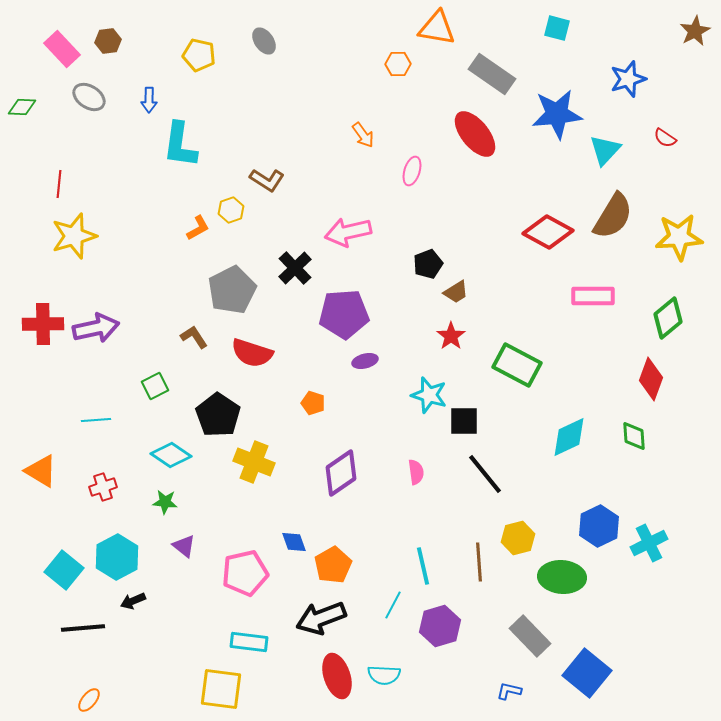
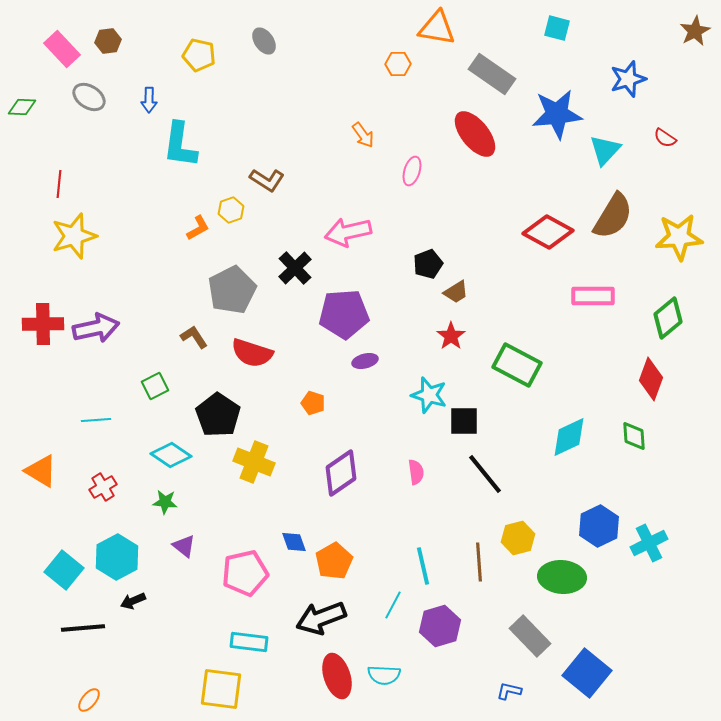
red cross at (103, 487): rotated 12 degrees counterclockwise
orange pentagon at (333, 565): moved 1 px right, 4 px up
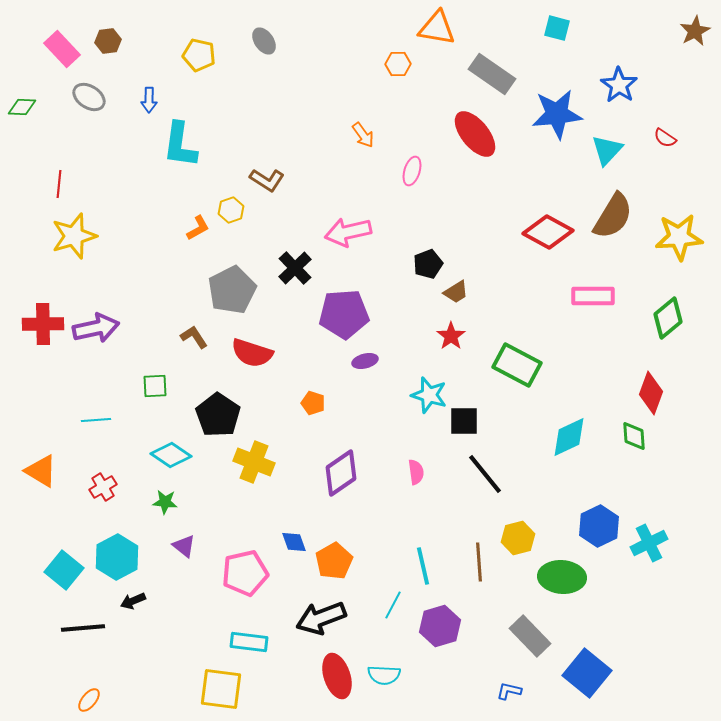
blue star at (628, 79): moved 9 px left, 6 px down; rotated 21 degrees counterclockwise
cyan triangle at (605, 150): moved 2 px right
red diamond at (651, 379): moved 14 px down
green square at (155, 386): rotated 24 degrees clockwise
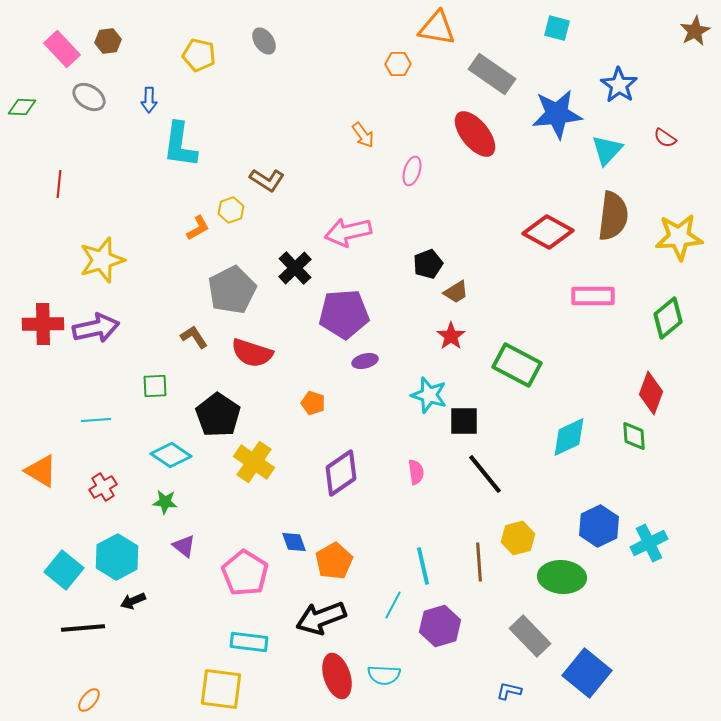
brown semicircle at (613, 216): rotated 24 degrees counterclockwise
yellow star at (74, 236): moved 28 px right, 24 px down
yellow cross at (254, 462): rotated 12 degrees clockwise
pink pentagon at (245, 573): rotated 27 degrees counterclockwise
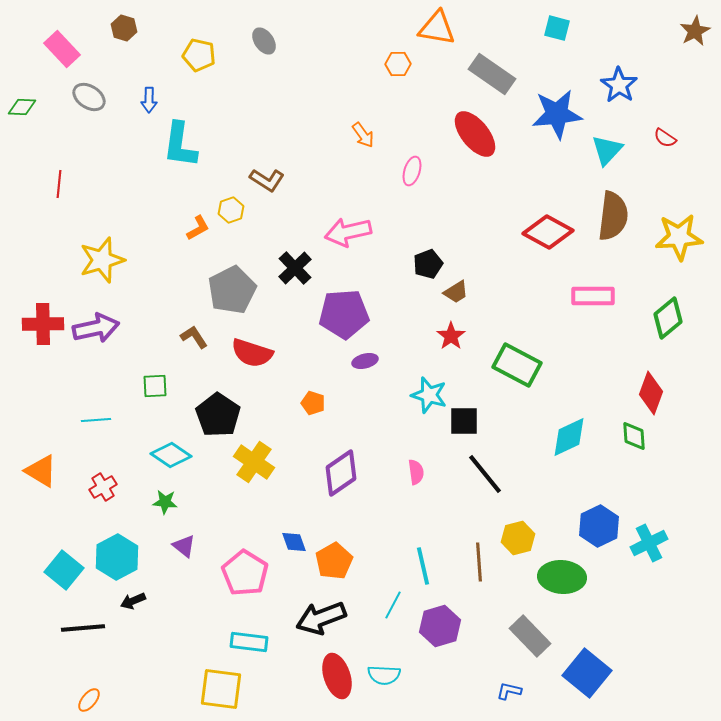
brown hexagon at (108, 41): moved 16 px right, 13 px up; rotated 25 degrees clockwise
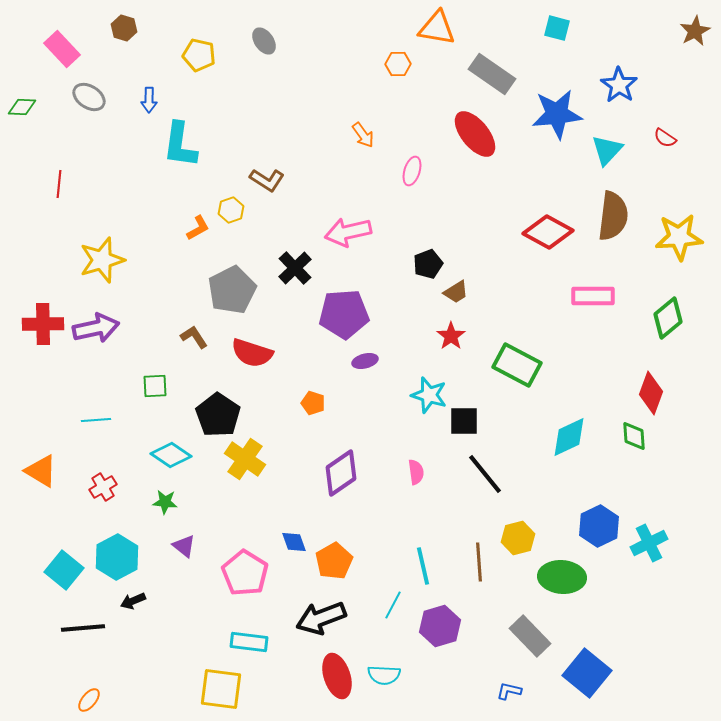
yellow cross at (254, 462): moved 9 px left, 3 px up
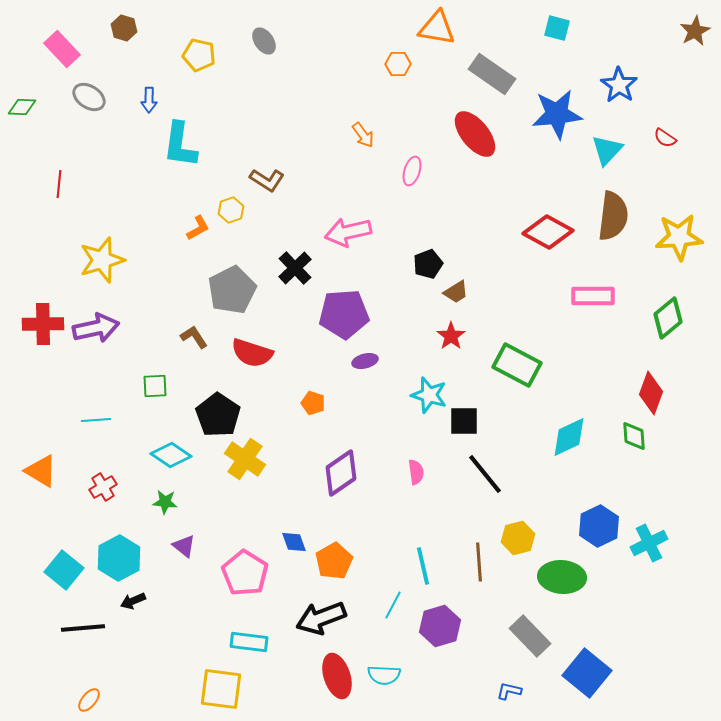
cyan hexagon at (117, 557): moved 2 px right, 1 px down
